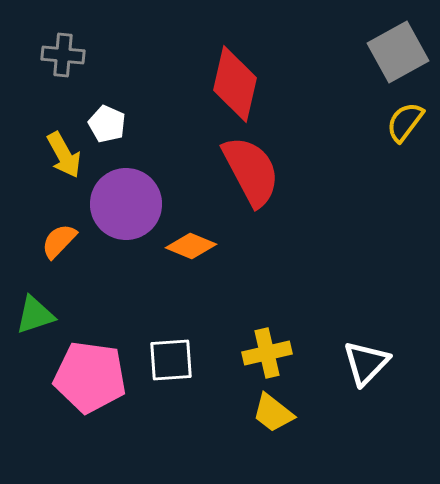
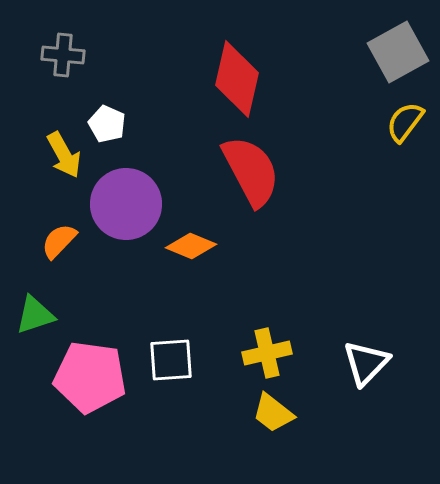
red diamond: moved 2 px right, 5 px up
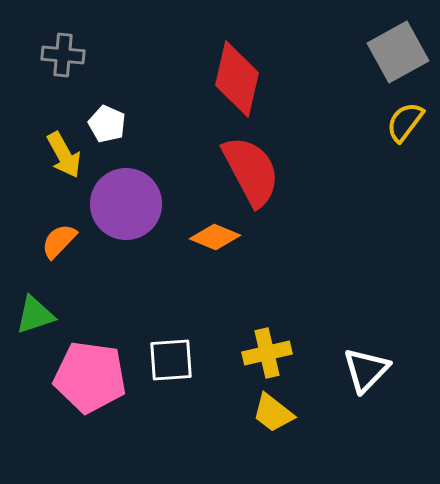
orange diamond: moved 24 px right, 9 px up
white triangle: moved 7 px down
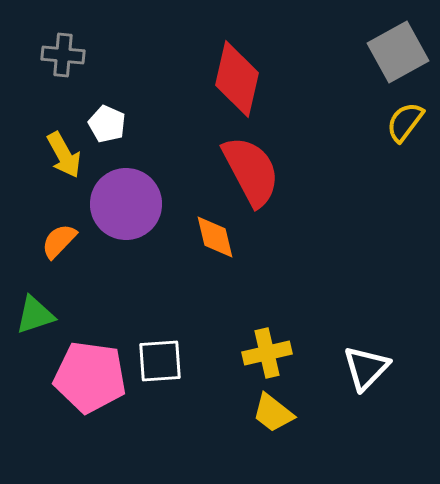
orange diamond: rotated 54 degrees clockwise
white square: moved 11 px left, 1 px down
white triangle: moved 2 px up
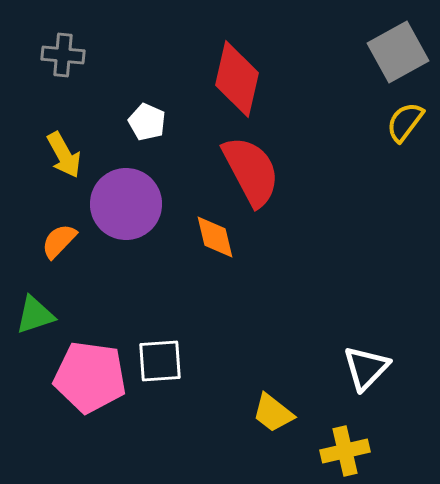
white pentagon: moved 40 px right, 2 px up
yellow cross: moved 78 px right, 98 px down
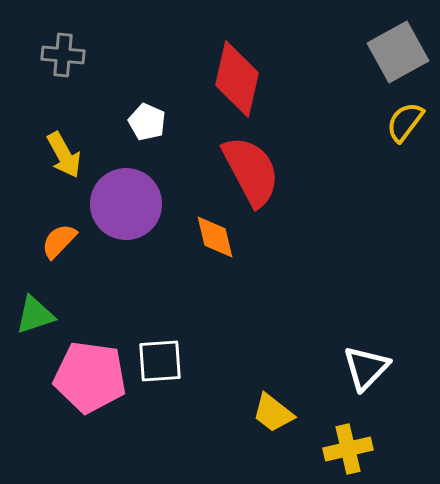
yellow cross: moved 3 px right, 2 px up
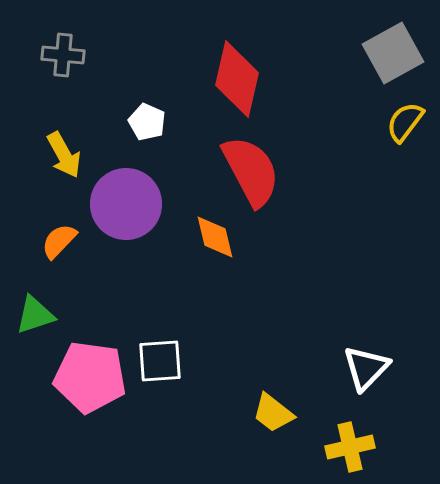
gray square: moved 5 px left, 1 px down
yellow cross: moved 2 px right, 2 px up
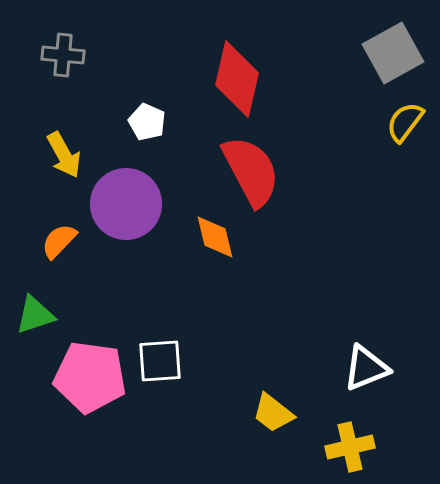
white triangle: rotated 24 degrees clockwise
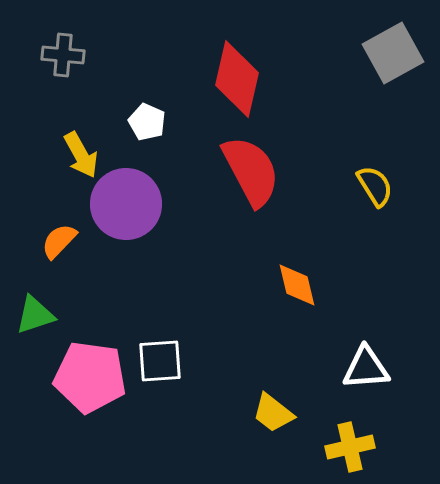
yellow semicircle: moved 30 px left, 64 px down; rotated 111 degrees clockwise
yellow arrow: moved 17 px right
orange diamond: moved 82 px right, 48 px down
white triangle: rotated 18 degrees clockwise
